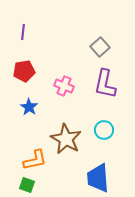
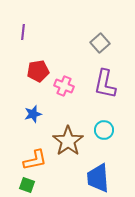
gray square: moved 4 px up
red pentagon: moved 14 px right
blue star: moved 4 px right, 7 px down; rotated 24 degrees clockwise
brown star: moved 2 px right, 2 px down; rotated 8 degrees clockwise
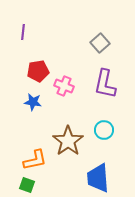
blue star: moved 12 px up; rotated 24 degrees clockwise
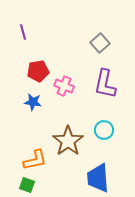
purple line: rotated 21 degrees counterclockwise
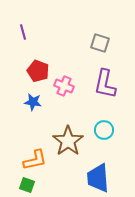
gray square: rotated 30 degrees counterclockwise
red pentagon: rotated 30 degrees clockwise
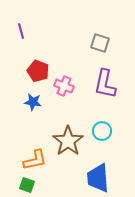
purple line: moved 2 px left, 1 px up
cyan circle: moved 2 px left, 1 px down
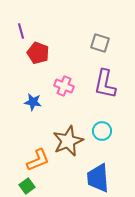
red pentagon: moved 18 px up
brown star: rotated 12 degrees clockwise
orange L-shape: moved 3 px right; rotated 10 degrees counterclockwise
green square: moved 1 px down; rotated 35 degrees clockwise
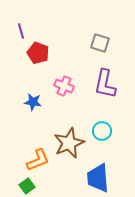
brown star: moved 1 px right, 2 px down
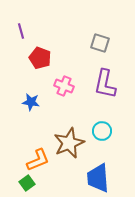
red pentagon: moved 2 px right, 5 px down
blue star: moved 2 px left
green square: moved 3 px up
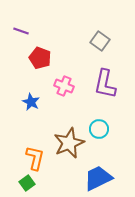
purple line: rotated 56 degrees counterclockwise
gray square: moved 2 px up; rotated 18 degrees clockwise
blue star: rotated 18 degrees clockwise
cyan circle: moved 3 px left, 2 px up
orange L-shape: moved 3 px left, 2 px up; rotated 55 degrees counterclockwise
blue trapezoid: rotated 68 degrees clockwise
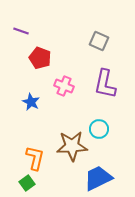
gray square: moved 1 px left; rotated 12 degrees counterclockwise
brown star: moved 3 px right, 3 px down; rotated 20 degrees clockwise
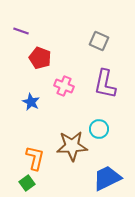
blue trapezoid: moved 9 px right
